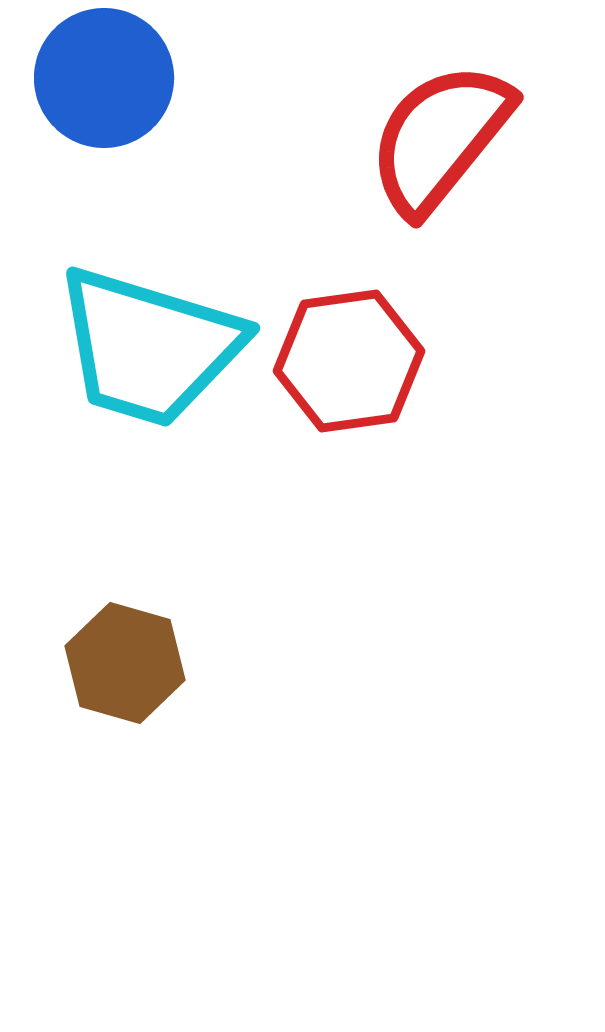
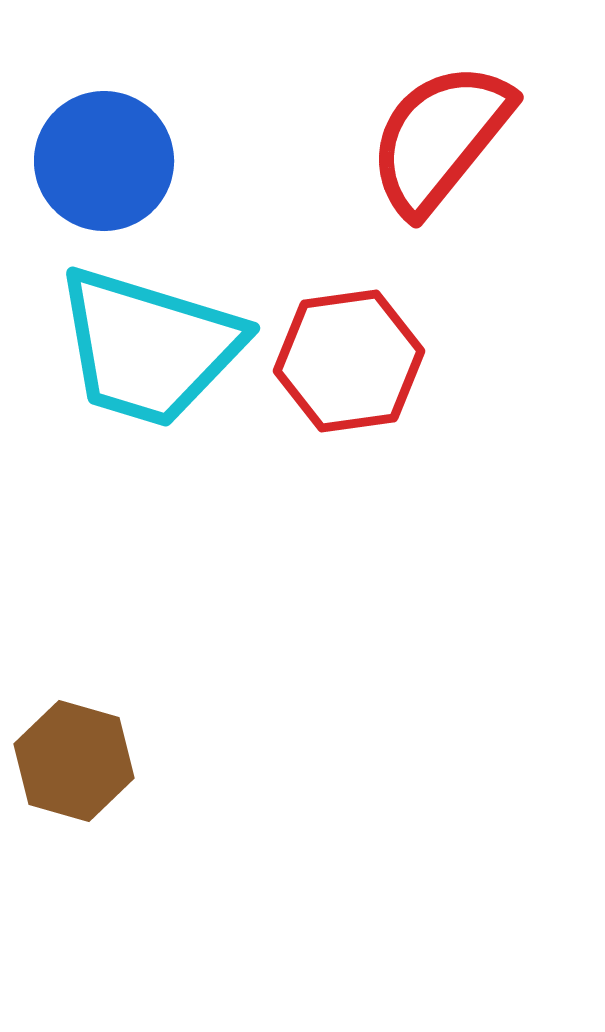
blue circle: moved 83 px down
brown hexagon: moved 51 px left, 98 px down
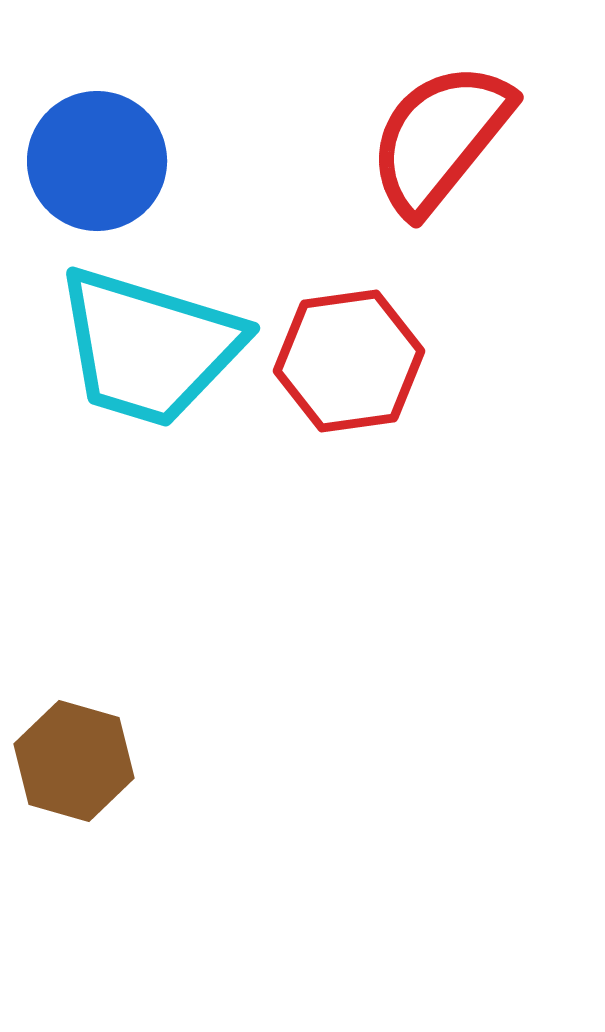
blue circle: moved 7 px left
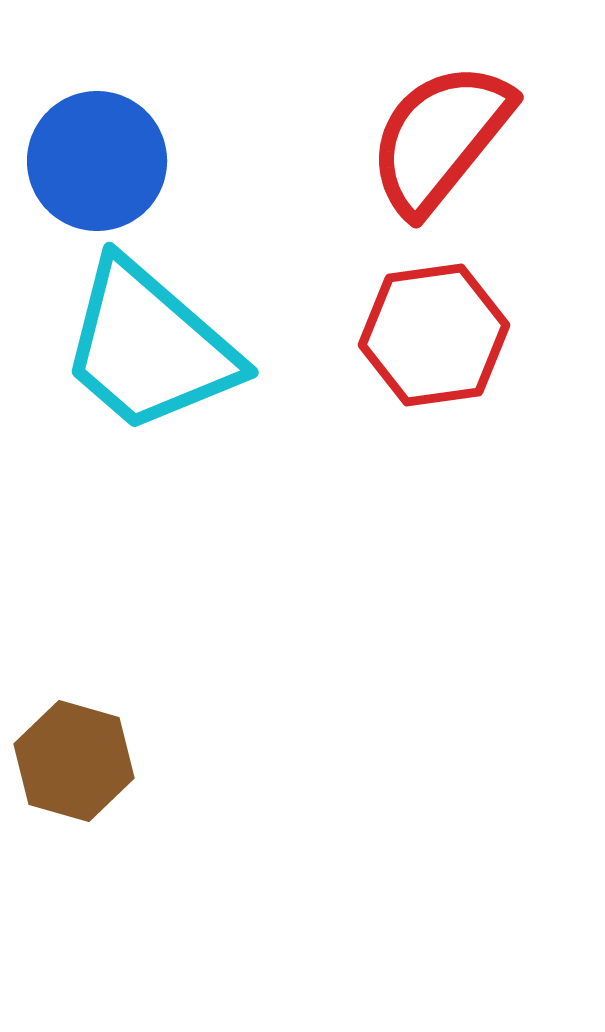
cyan trapezoid: rotated 24 degrees clockwise
red hexagon: moved 85 px right, 26 px up
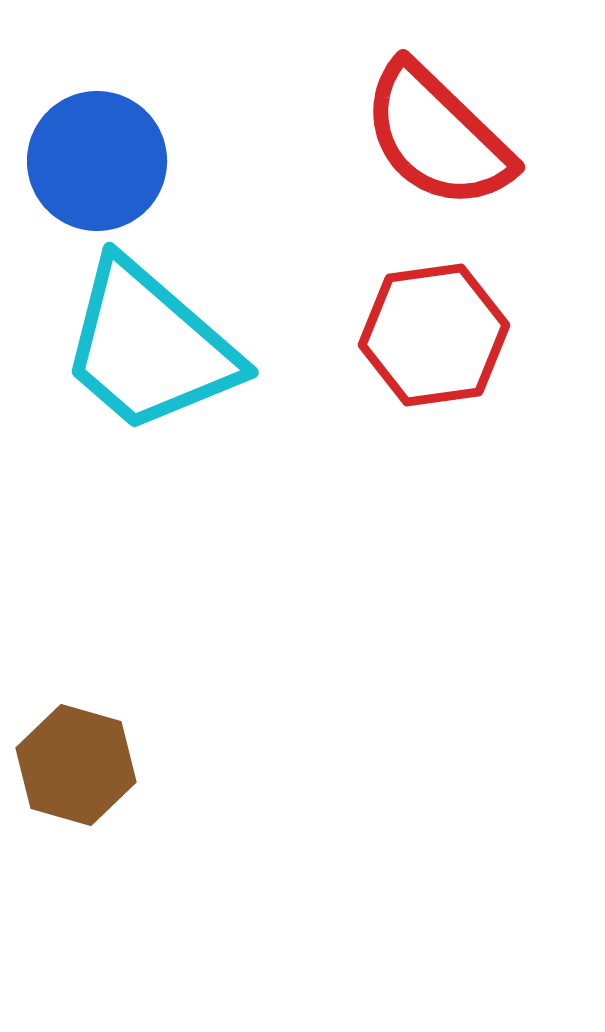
red semicircle: moved 3 px left, 2 px up; rotated 85 degrees counterclockwise
brown hexagon: moved 2 px right, 4 px down
